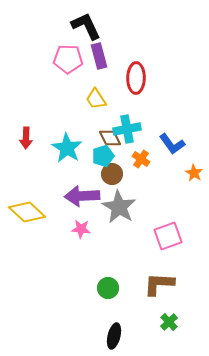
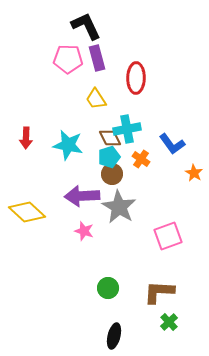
purple rectangle: moved 2 px left, 2 px down
cyan star: moved 1 px right, 3 px up; rotated 20 degrees counterclockwise
cyan pentagon: moved 6 px right, 1 px down
pink star: moved 3 px right, 2 px down; rotated 12 degrees clockwise
brown L-shape: moved 8 px down
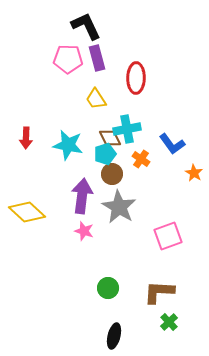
cyan pentagon: moved 4 px left, 3 px up
purple arrow: rotated 100 degrees clockwise
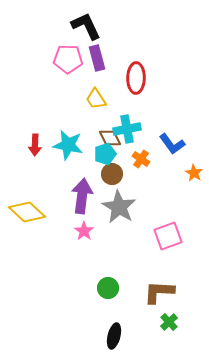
red arrow: moved 9 px right, 7 px down
pink star: rotated 18 degrees clockwise
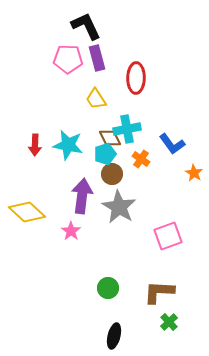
pink star: moved 13 px left
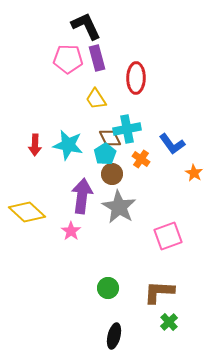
cyan pentagon: rotated 15 degrees counterclockwise
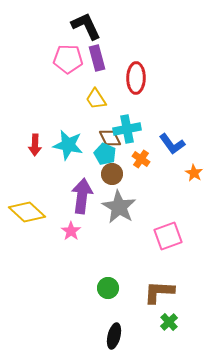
cyan pentagon: rotated 15 degrees counterclockwise
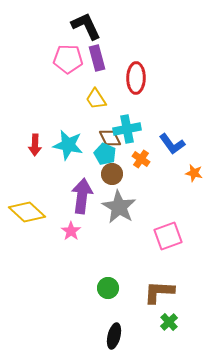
orange star: rotated 18 degrees counterclockwise
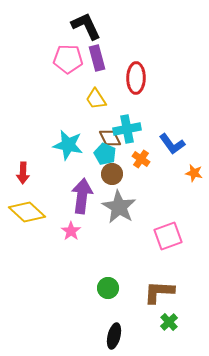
red arrow: moved 12 px left, 28 px down
